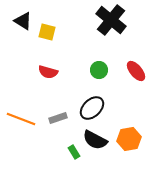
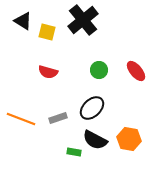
black cross: moved 28 px left; rotated 12 degrees clockwise
orange hexagon: rotated 20 degrees clockwise
green rectangle: rotated 48 degrees counterclockwise
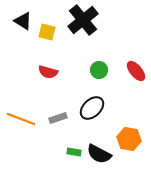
black semicircle: moved 4 px right, 14 px down
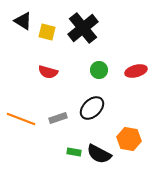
black cross: moved 8 px down
red ellipse: rotated 65 degrees counterclockwise
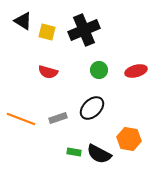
black cross: moved 1 px right, 2 px down; rotated 16 degrees clockwise
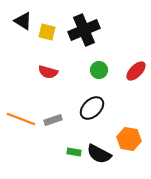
red ellipse: rotated 30 degrees counterclockwise
gray rectangle: moved 5 px left, 2 px down
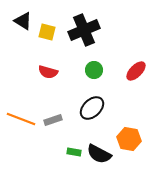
green circle: moved 5 px left
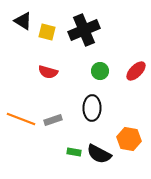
green circle: moved 6 px right, 1 px down
black ellipse: rotated 45 degrees counterclockwise
